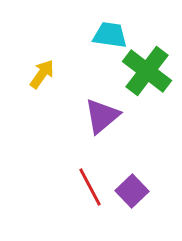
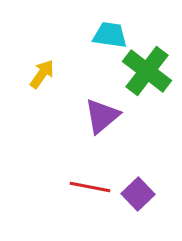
red line: rotated 51 degrees counterclockwise
purple square: moved 6 px right, 3 px down
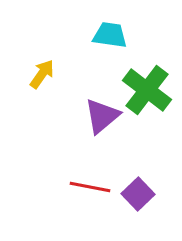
green cross: moved 19 px down
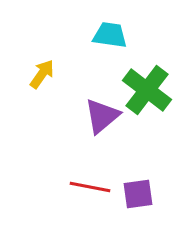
purple square: rotated 36 degrees clockwise
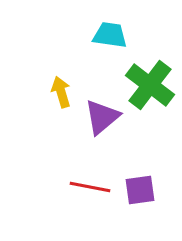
yellow arrow: moved 19 px right, 18 px down; rotated 52 degrees counterclockwise
green cross: moved 3 px right, 5 px up
purple triangle: moved 1 px down
purple square: moved 2 px right, 4 px up
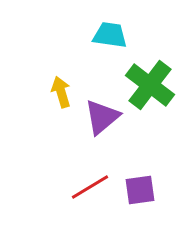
red line: rotated 42 degrees counterclockwise
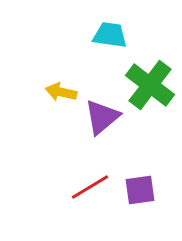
yellow arrow: rotated 60 degrees counterclockwise
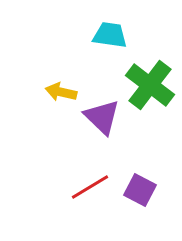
purple triangle: rotated 36 degrees counterclockwise
purple square: rotated 36 degrees clockwise
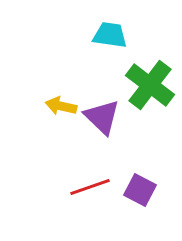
yellow arrow: moved 14 px down
red line: rotated 12 degrees clockwise
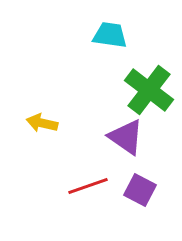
green cross: moved 1 px left, 5 px down
yellow arrow: moved 19 px left, 17 px down
purple triangle: moved 24 px right, 20 px down; rotated 9 degrees counterclockwise
red line: moved 2 px left, 1 px up
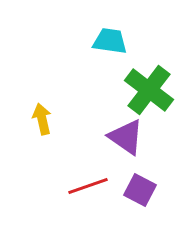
cyan trapezoid: moved 6 px down
yellow arrow: moved 4 px up; rotated 64 degrees clockwise
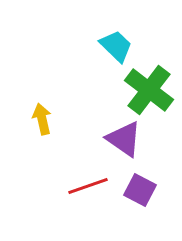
cyan trapezoid: moved 6 px right, 5 px down; rotated 36 degrees clockwise
purple triangle: moved 2 px left, 2 px down
